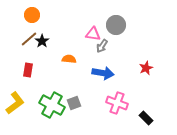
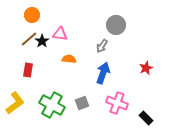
pink triangle: moved 33 px left
blue arrow: rotated 80 degrees counterclockwise
gray square: moved 8 px right
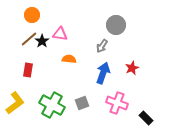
red star: moved 14 px left
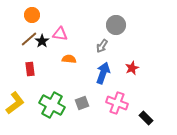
red rectangle: moved 2 px right, 1 px up; rotated 16 degrees counterclockwise
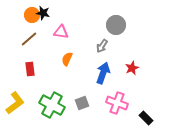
pink triangle: moved 1 px right, 2 px up
black star: moved 1 px right, 28 px up; rotated 24 degrees counterclockwise
orange semicircle: moved 2 px left; rotated 72 degrees counterclockwise
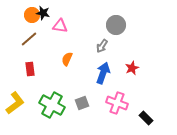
pink triangle: moved 1 px left, 6 px up
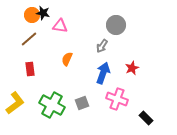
pink cross: moved 4 px up
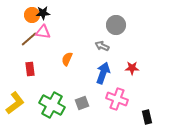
black star: rotated 16 degrees counterclockwise
pink triangle: moved 17 px left, 6 px down
gray arrow: rotated 80 degrees clockwise
red star: rotated 24 degrees clockwise
black rectangle: moved 1 px right, 1 px up; rotated 32 degrees clockwise
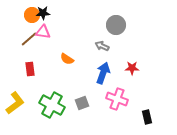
orange semicircle: rotated 80 degrees counterclockwise
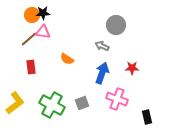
red rectangle: moved 1 px right, 2 px up
blue arrow: moved 1 px left
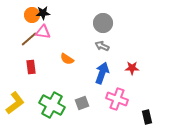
gray circle: moved 13 px left, 2 px up
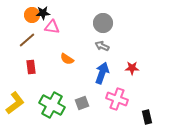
pink triangle: moved 9 px right, 5 px up
brown line: moved 2 px left, 1 px down
